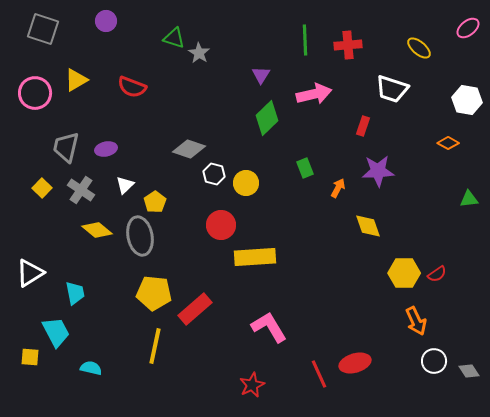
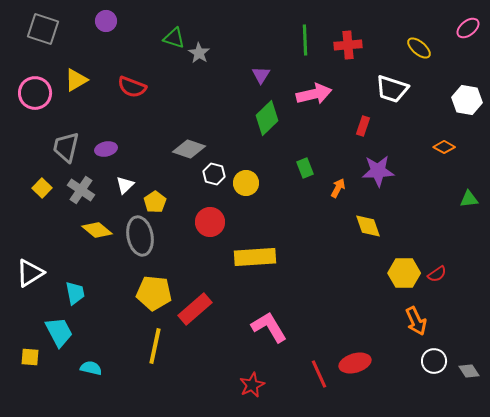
orange diamond at (448, 143): moved 4 px left, 4 px down
red circle at (221, 225): moved 11 px left, 3 px up
cyan trapezoid at (56, 332): moved 3 px right
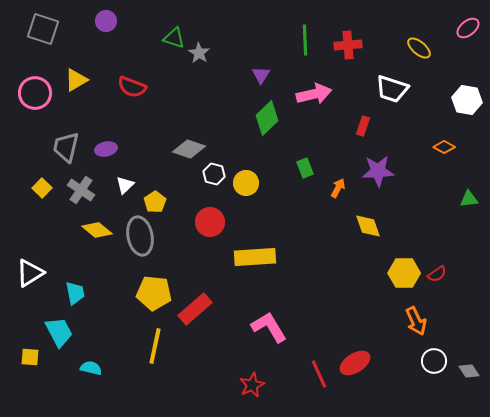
red ellipse at (355, 363): rotated 16 degrees counterclockwise
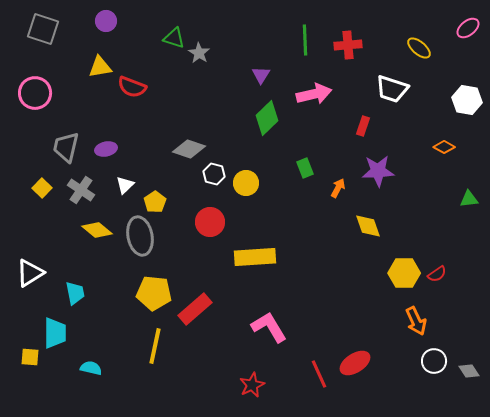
yellow triangle at (76, 80): moved 24 px right, 13 px up; rotated 20 degrees clockwise
cyan trapezoid at (59, 332): moved 4 px left, 1 px down; rotated 28 degrees clockwise
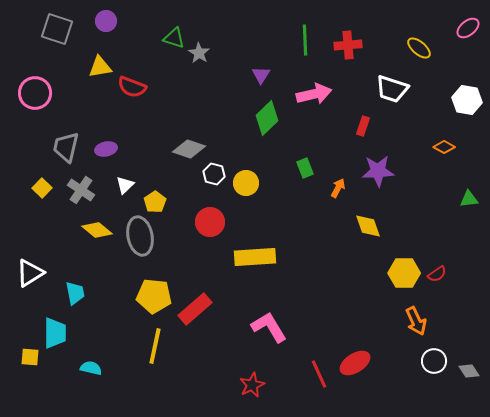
gray square at (43, 29): moved 14 px right
yellow pentagon at (154, 293): moved 3 px down
